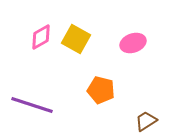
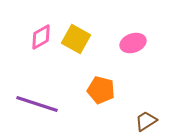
purple line: moved 5 px right, 1 px up
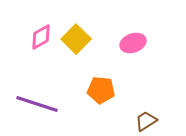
yellow square: rotated 16 degrees clockwise
orange pentagon: rotated 8 degrees counterclockwise
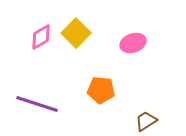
yellow square: moved 6 px up
